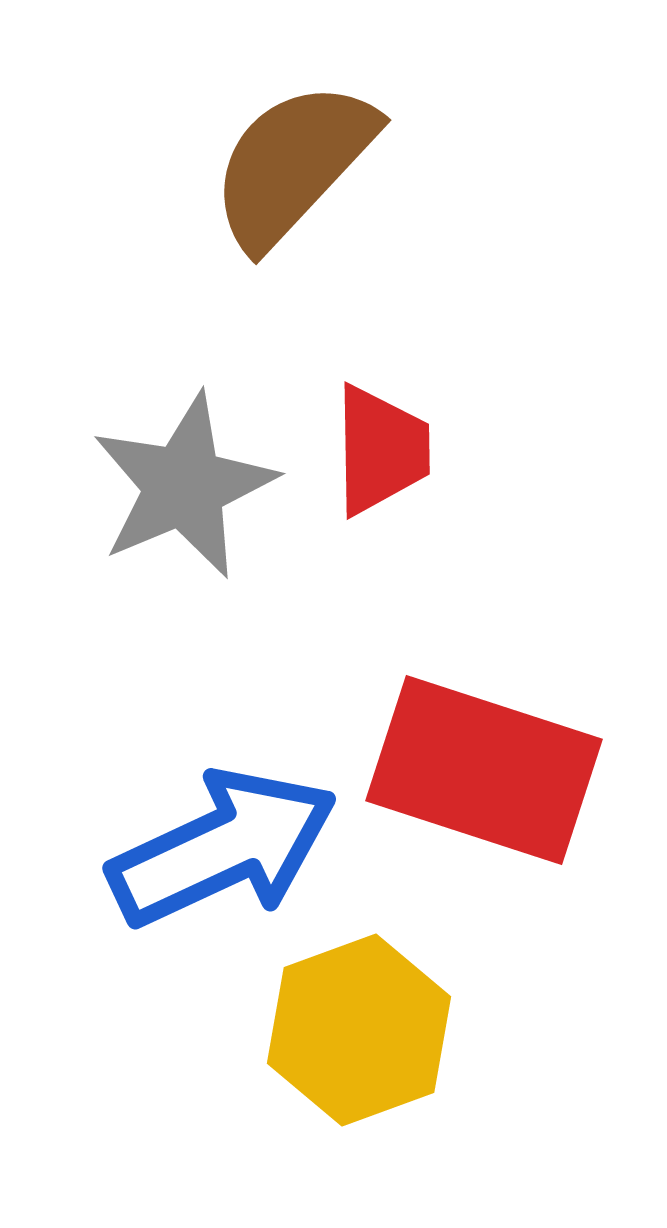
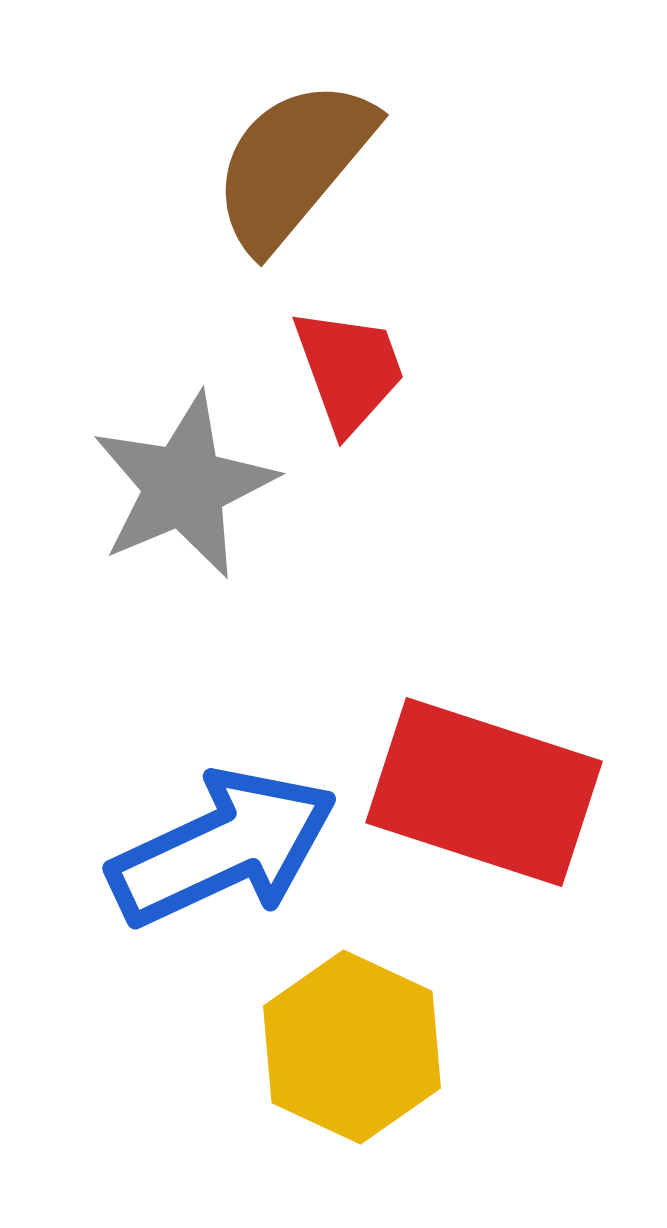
brown semicircle: rotated 3 degrees counterclockwise
red trapezoid: moved 32 px left, 80 px up; rotated 19 degrees counterclockwise
red rectangle: moved 22 px down
yellow hexagon: moved 7 px left, 17 px down; rotated 15 degrees counterclockwise
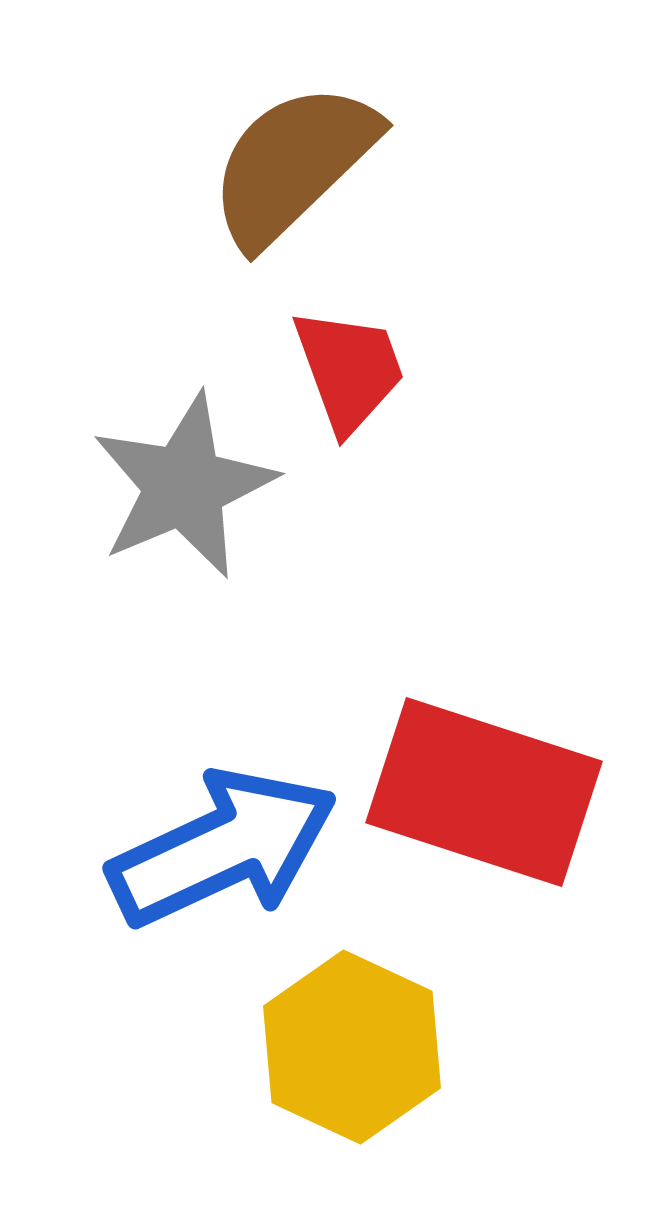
brown semicircle: rotated 6 degrees clockwise
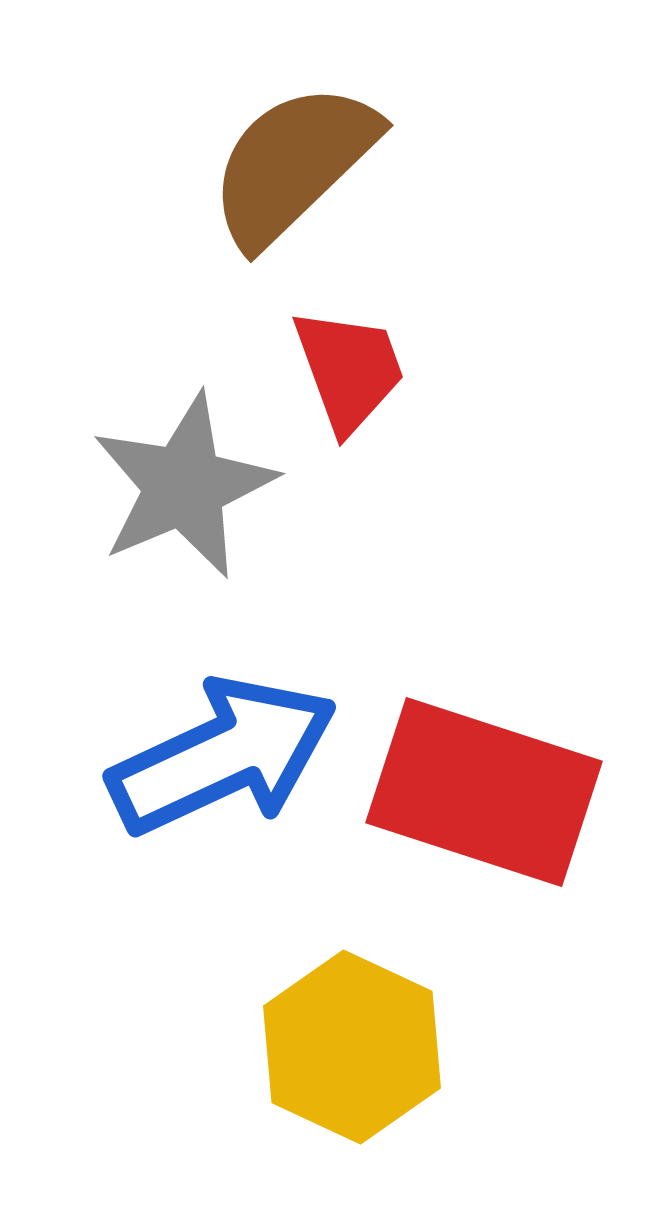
blue arrow: moved 92 px up
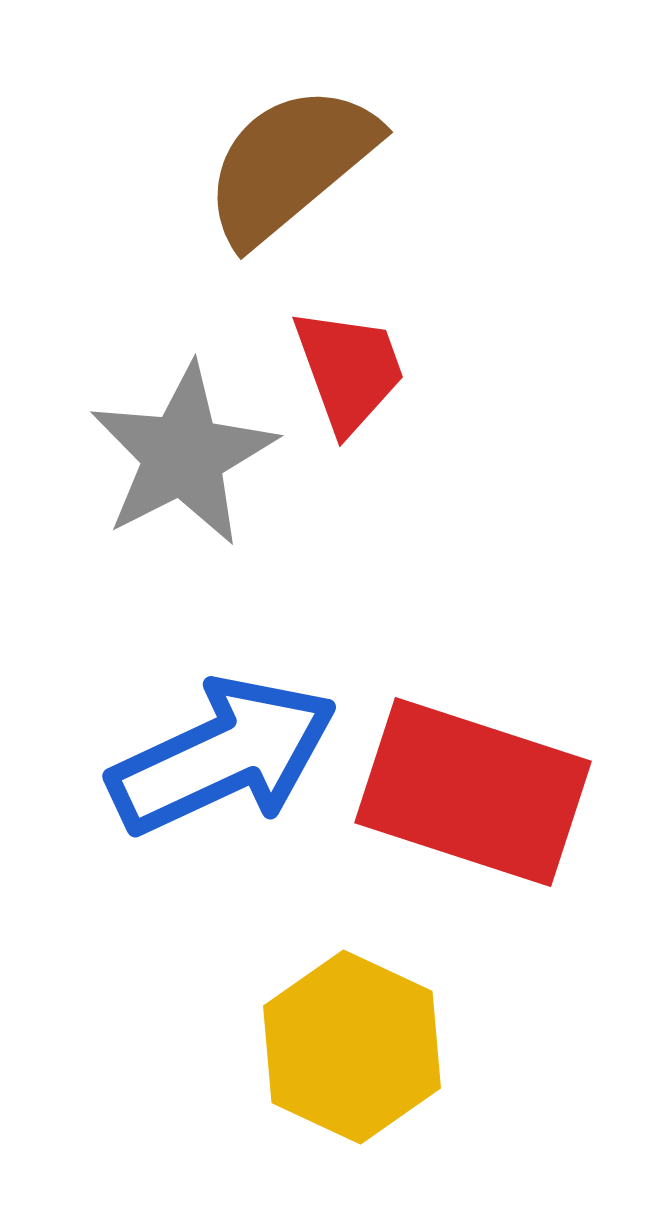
brown semicircle: moved 3 px left; rotated 4 degrees clockwise
gray star: moved 1 px left, 31 px up; rotated 4 degrees counterclockwise
red rectangle: moved 11 px left
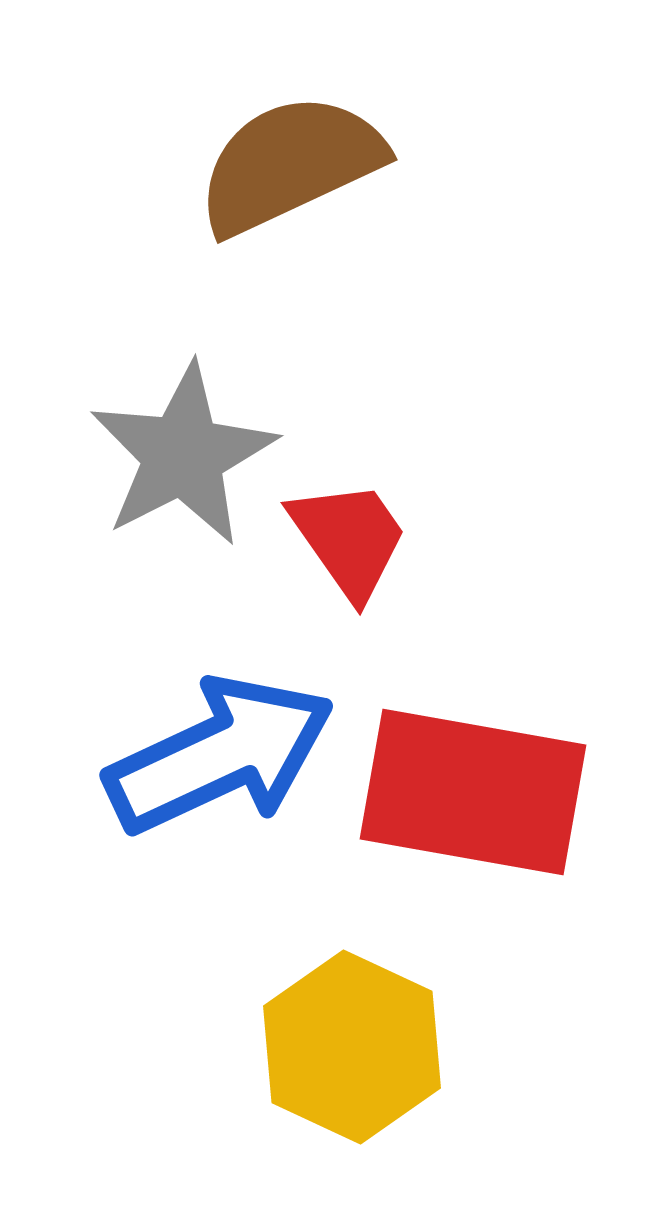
brown semicircle: rotated 15 degrees clockwise
red trapezoid: moved 169 px down; rotated 15 degrees counterclockwise
blue arrow: moved 3 px left, 1 px up
red rectangle: rotated 8 degrees counterclockwise
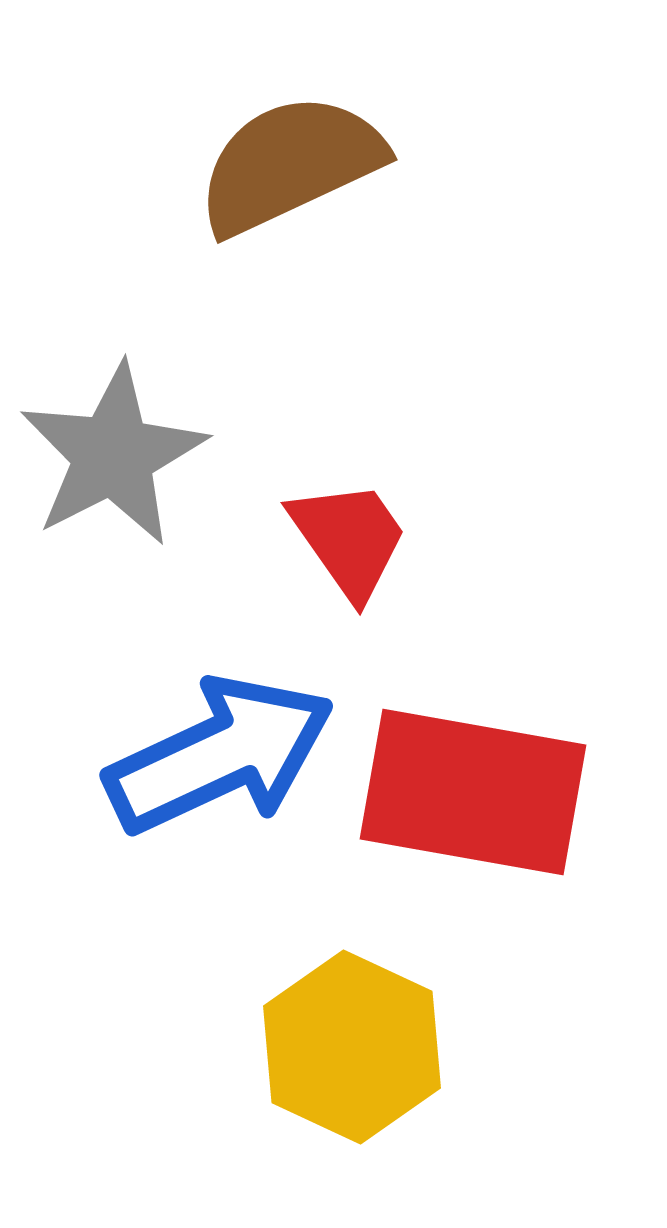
gray star: moved 70 px left
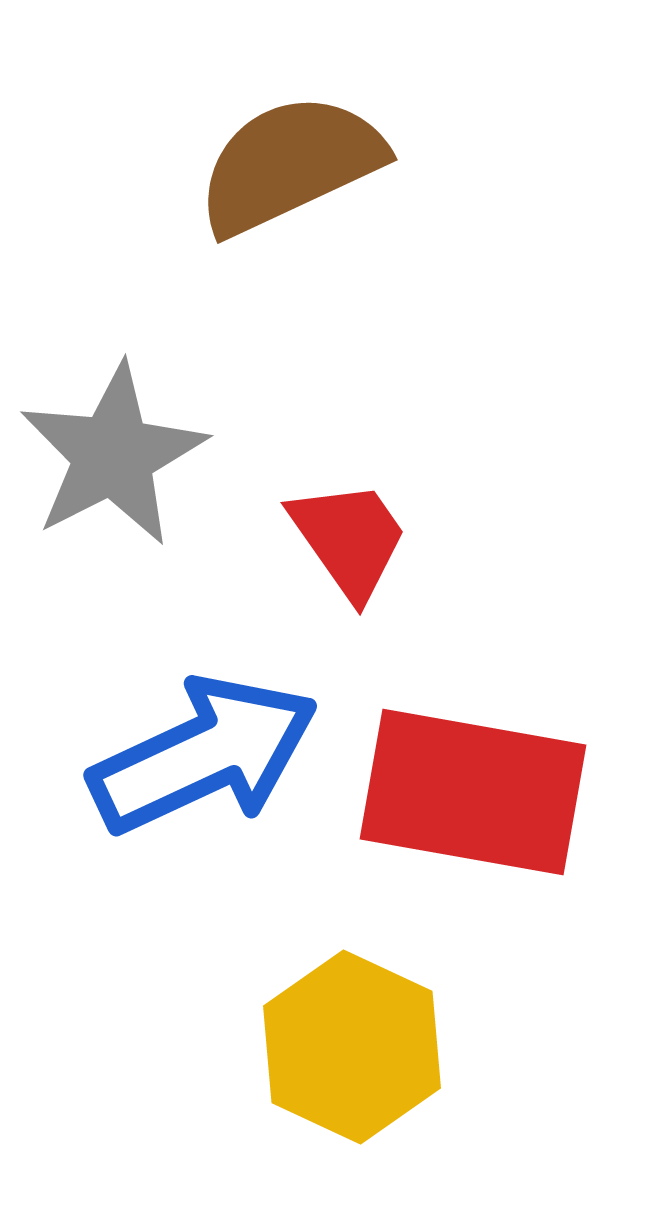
blue arrow: moved 16 px left
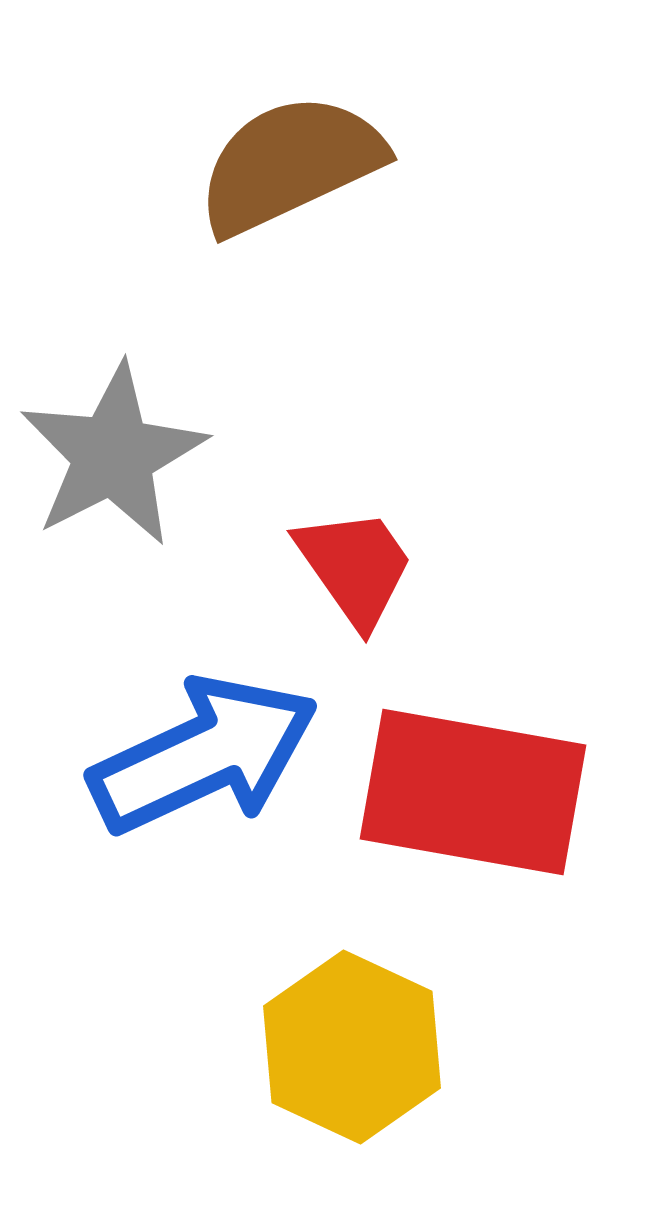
red trapezoid: moved 6 px right, 28 px down
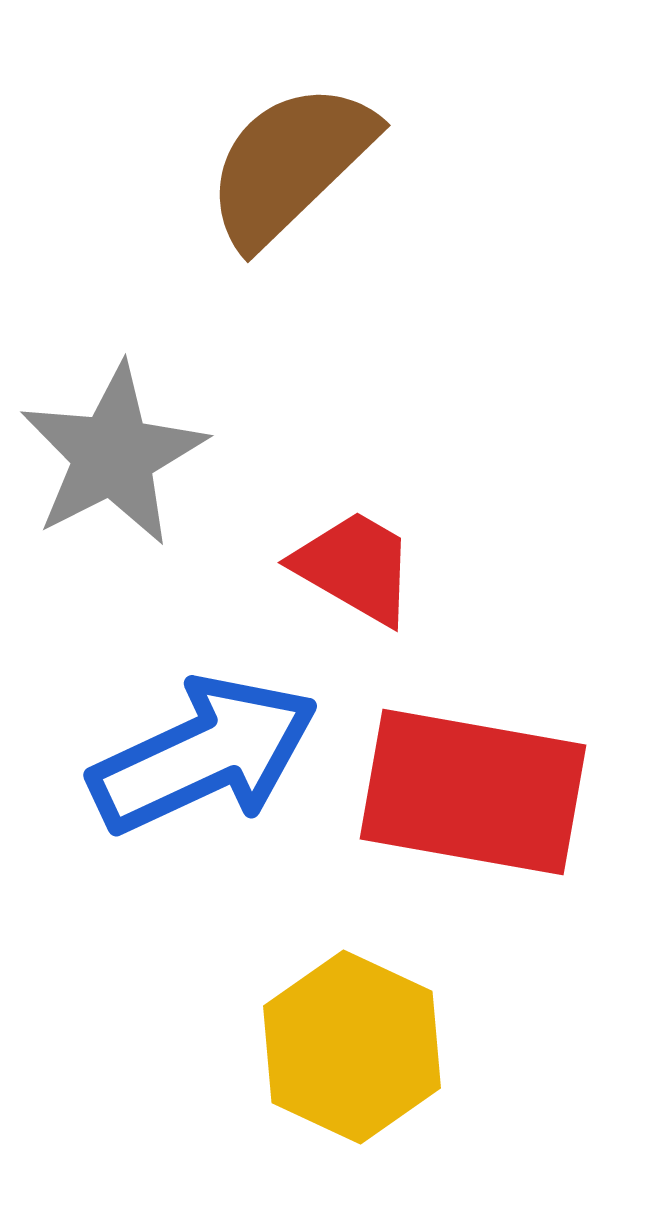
brown semicircle: rotated 19 degrees counterclockwise
red trapezoid: rotated 25 degrees counterclockwise
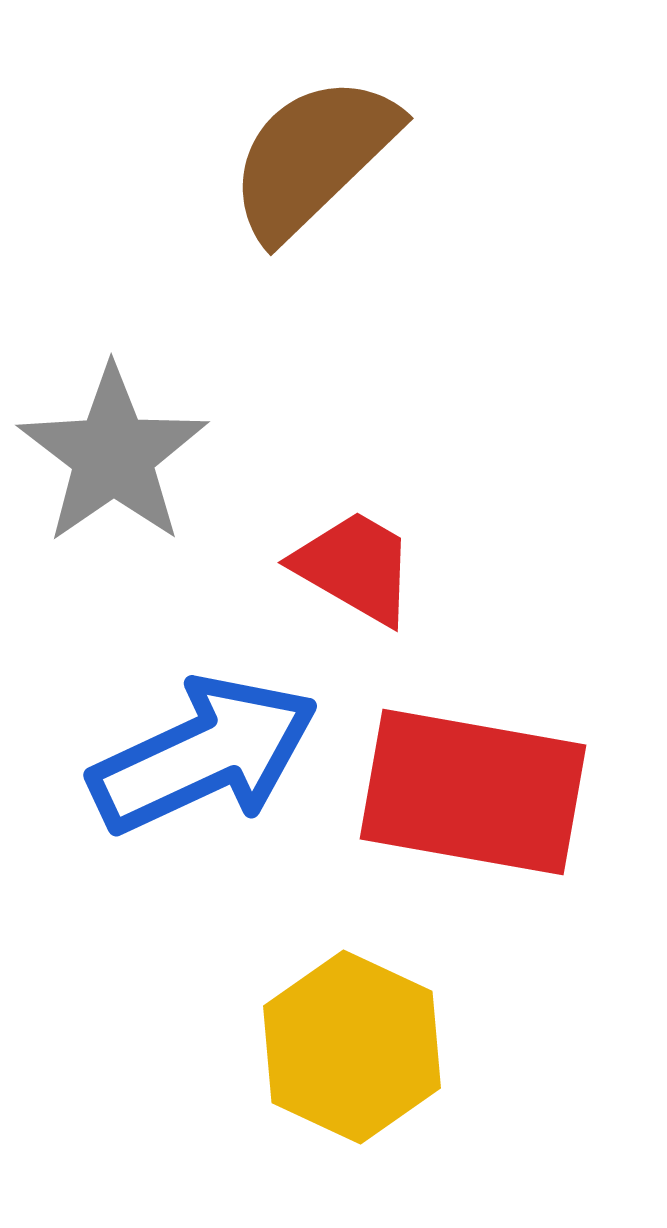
brown semicircle: moved 23 px right, 7 px up
gray star: rotated 8 degrees counterclockwise
